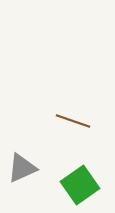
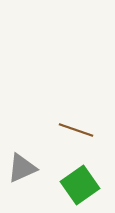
brown line: moved 3 px right, 9 px down
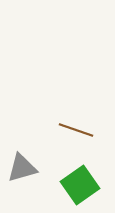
gray triangle: rotated 8 degrees clockwise
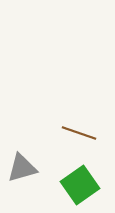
brown line: moved 3 px right, 3 px down
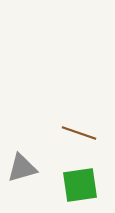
green square: rotated 27 degrees clockwise
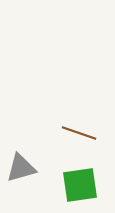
gray triangle: moved 1 px left
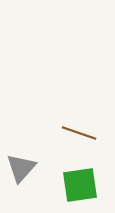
gray triangle: rotated 32 degrees counterclockwise
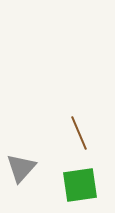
brown line: rotated 48 degrees clockwise
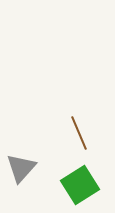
green square: rotated 24 degrees counterclockwise
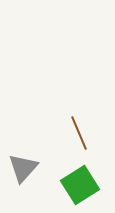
gray triangle: moved 2 px right
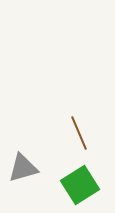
gray triangle: rotated 32 degrees clockwise
